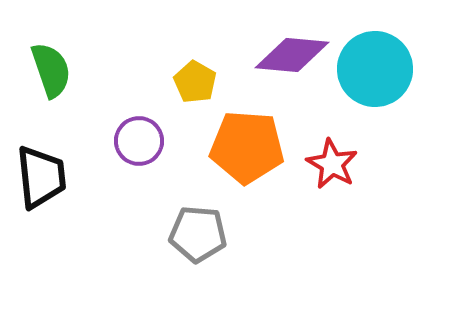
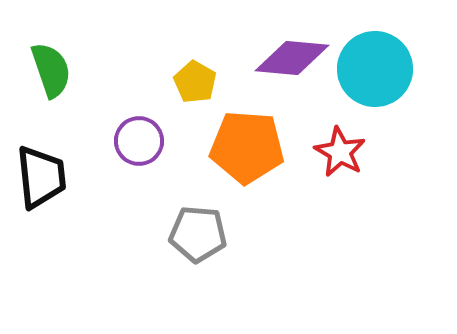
purple diamond: moved 3 px down
red star: moved 8 px right, 12 px up
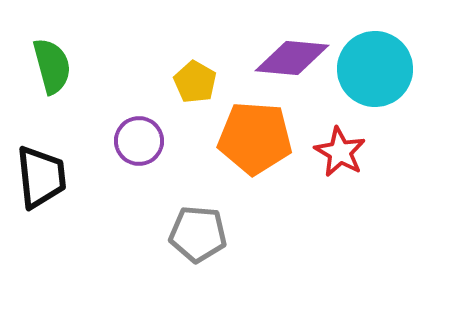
green semicircle: moved 1 px right, 4 px up; rotated 4 degrees clockwise
orange pentagon: moved 8 px right, 9 px up
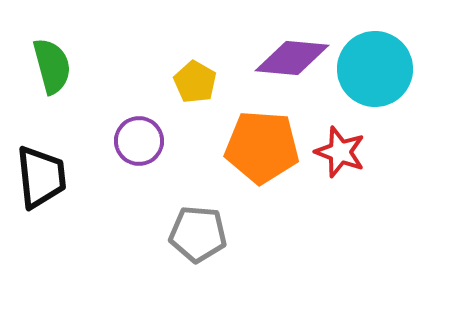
orange pentagon: moved 7 px right, 9 px down
red star: rotated 9 degrees counterclockwise
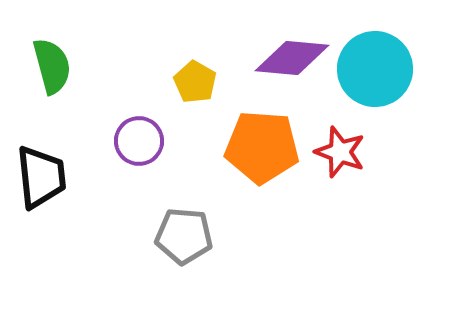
gray pentagon: moved 14 px left, 2 px down
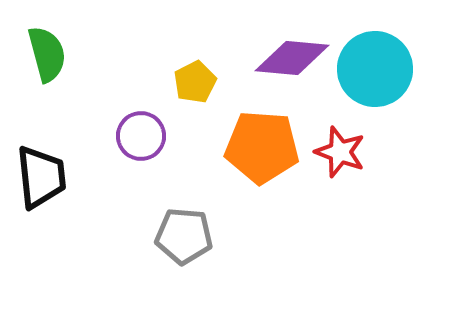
green semicircle: moved 5 px left, 12 px up
yellow pentagon: rotated 15 degrees clockwise
purple circle: moved 2 px right, 5 px up
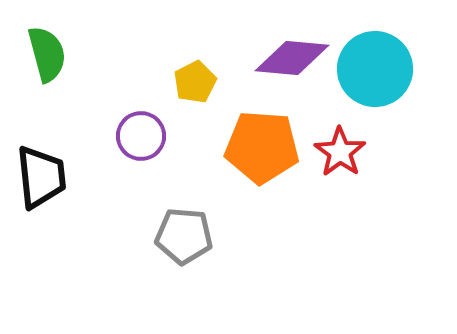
red star: rotated 15 degrees clockwise
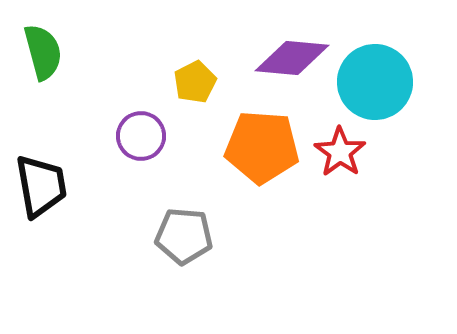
green semicircle: moved 4 px left, 2 px up
cyan circle: moved 13 px down
black trapezoid: moved 9 px down; rotated 4 degrees counterclockwise
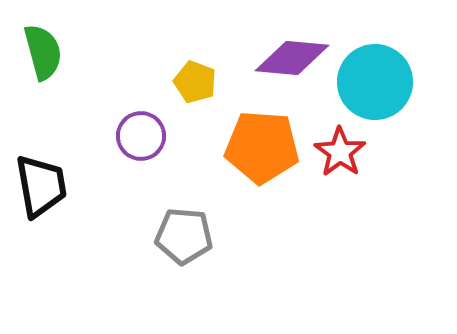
yellow pentagon: rotated 24 degrees counterclockwise
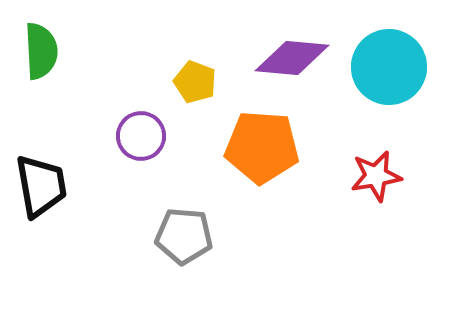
green semicircle: moved 2 px left, 1 px up; rotated 12 degrees clockwise
cyan circle: moved 14 px right, 15 px up
red star: moved 36 px right, 24 px down; rotated 27 degrees clockwise
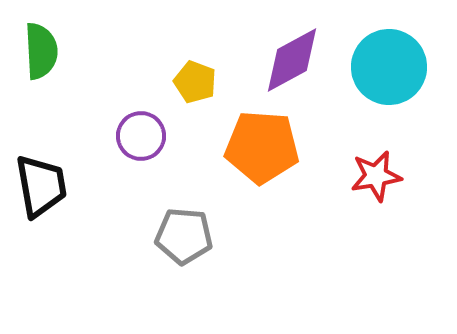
purple diamond: moved 2 px down; rotated 34 degrees counterclockwise
